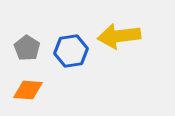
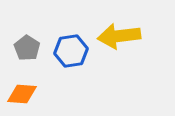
orange diamond: moved 6 px left, 4 px down
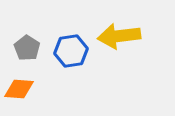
orange diamond: moved 3 px left, 5 px up
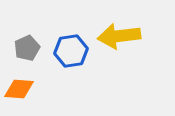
gray pentagon: rotated 15 degrees clockwise
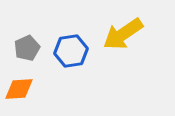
yellow arrow: moved 4 px right, 2 px up; rotated 27 degrees counterclockwise
orange diamond: rotated 8 degrees counterclockwise
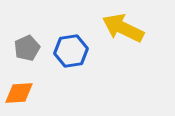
yellow arrow: moved 6 px up; rotated 60 degrees clockwise
orange diamond: moved 4 px down
